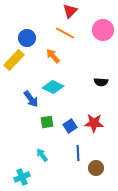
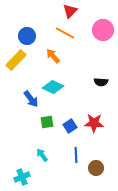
blue circle: moved 2 px up
yellow rectangle: moved 2 px right
blue line: moved 2 px left, 2 px down
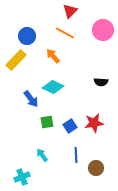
red star: rotated 12 degrees counterclockwise
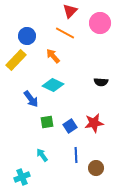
pink circle: moved 3 px left, 7 px up
cyan diamond: moved 2 px up
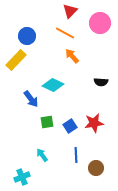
orange arrow: moved 19 px right
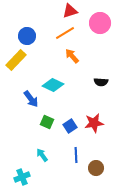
red triangle: rotated 28 degrees clockwise
orange line: rotated 60 degrees counterclockwise
green square: rotated 32 degrees clockwise
